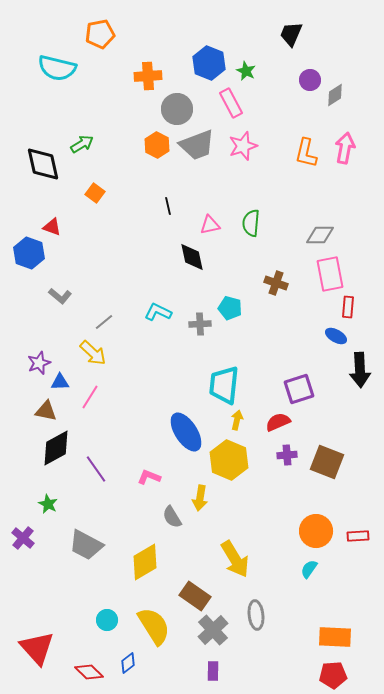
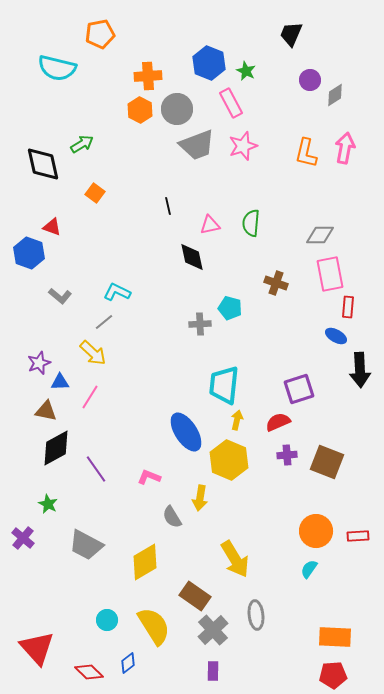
orange hexagon at (157, 145): moved 17 px left, 35 px up
cyan L-shape at (158, 312): moved 41 px left, 20 px up
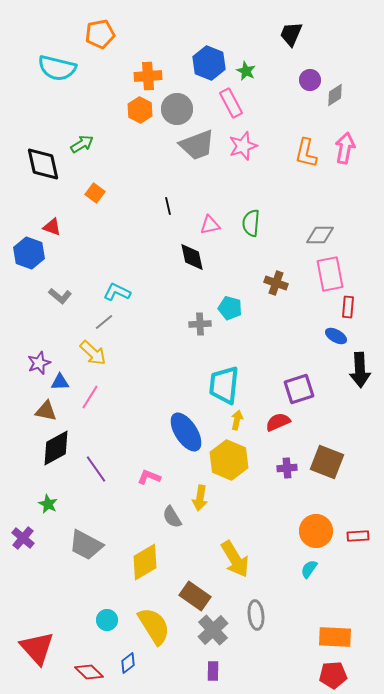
purple cross at (287, 455): moved 13 px down
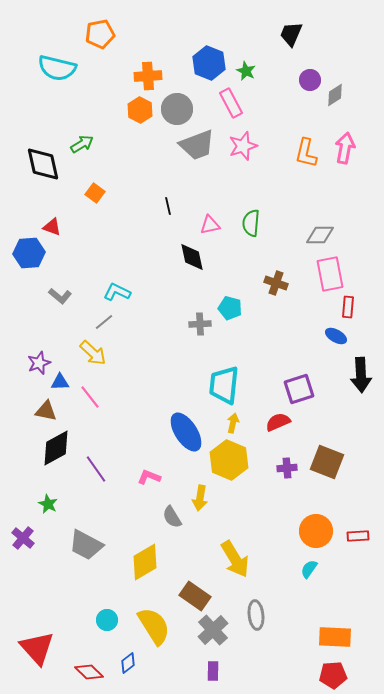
blue hexagon at (29, 253): rotated 24 degrees counterclockwise
black arrow at (360, 370): moved 1 px right, 5 px down
pink line at (90, 397): rotated 70 degrees counterclockwise
yellow arrow at (237, 420): moved 4 px left, 3 px down
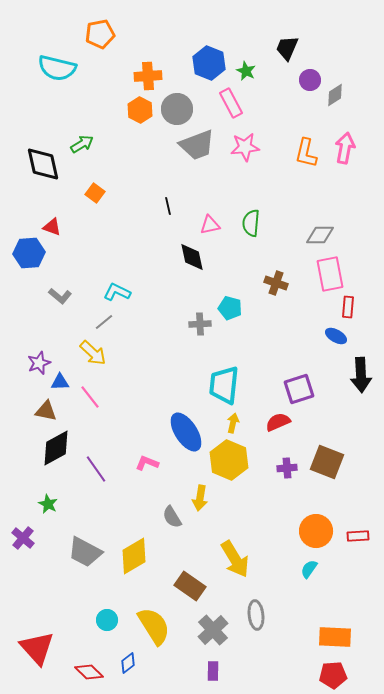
black trapezoid at (291, 34): moved 4 px left, 14 px down
pink star at (243, 146): moved 2 px right, 1 px down; rotated 12 degrees clockwise
pink L-shape at (149, 477): moved 2 px left, 14 px up
gray trapezoid at (86, 545): moved 1 px left, 7 px down
yellow diamond at (145, 562): moved 11 px left, 6 px up
brown rectangle at (195, 596): moved 5 px left, 10 px up
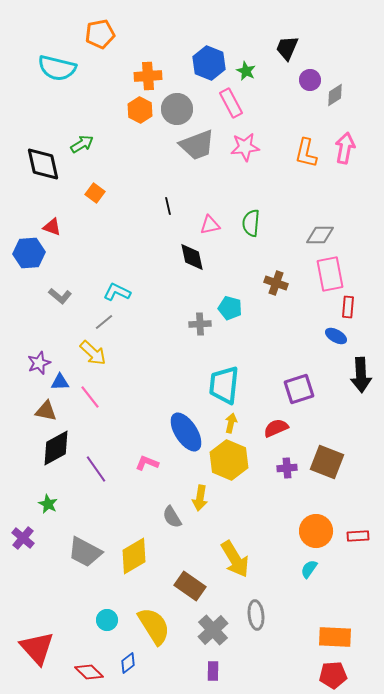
red semicircle at (278, 422): moved 2 px left, 6 px down
yellow arrow at (233, 423): moved 2 px left
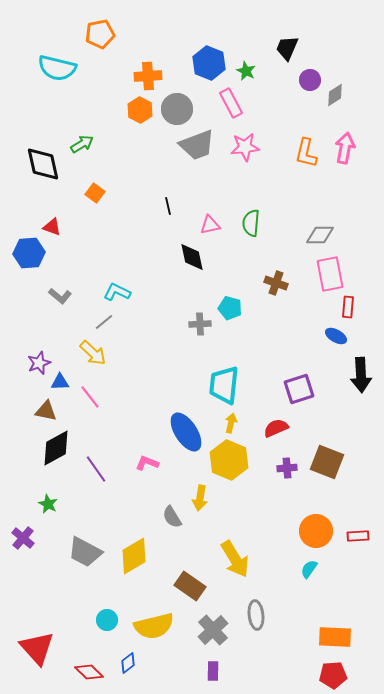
yellow semicircle at (154, 626): rotated 108 degrees clockwise
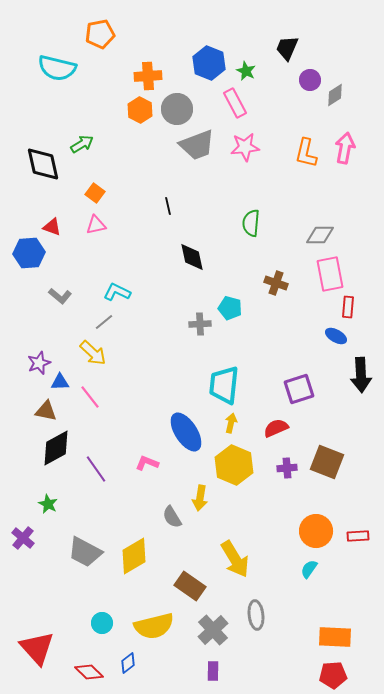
pink rectangle at (231, 103): moved 4 px right
pink triangle at (210, 225): moved 114 px left
yellow hexagon at (229, 460): moved 5 px right, 5 px down
cyan circle at (107, 620): moved 5 px left, 3 px down
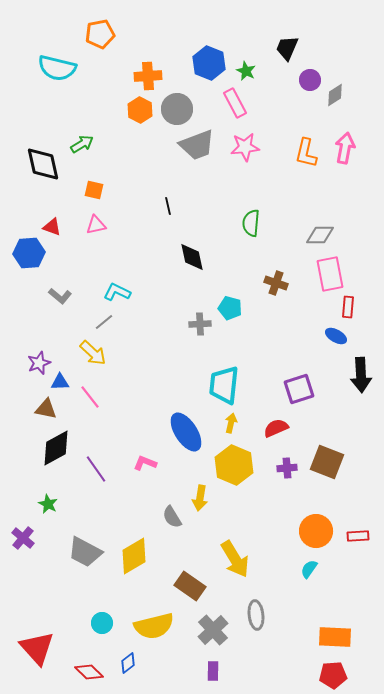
orange square at (95, 193): moved 1 px left, 3 px up; rotated 24 degrees counterclockwise
brown triangle at (46, 411): moved 2 px up
pink L-shape at (147, 463): moved 2 px left
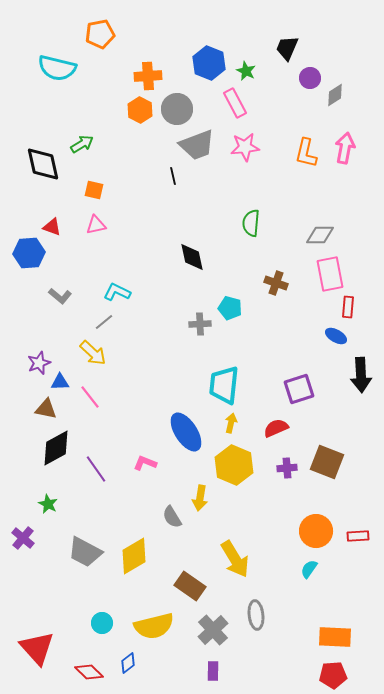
purple circle at (310, 80): moved 2 px up
black line at (168, 206): moved 5 px right, 30 px up
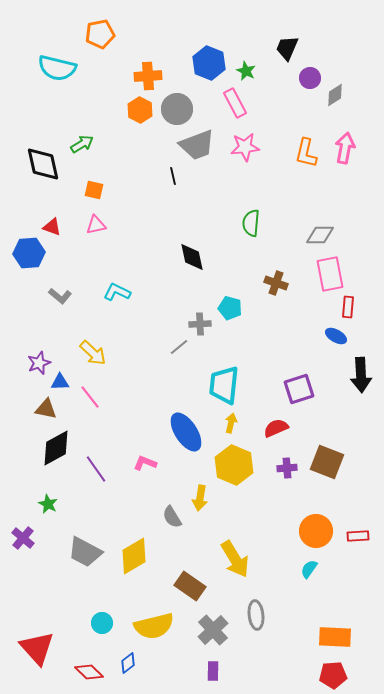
gray line at (104, 322): moved 75 px right, 25 px down
